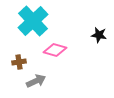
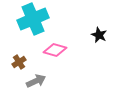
cyan cross: moved 2 px up; rotated 20 degrees clockwise
black star: rotated 14 degrees clockwise
brown cross: rotated 24 degrees counterclockwise
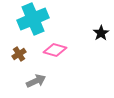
black star: moved 2 px right, 2 px up; rotated 14 degrees clockwise
brown cross: moved 8 px up
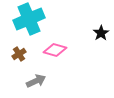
cyan cross: moved 4 px left
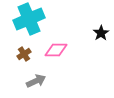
pink diamond: moved 1 px right; rotated 15 degrees counterclockwise
brown cross: moved 5 px right
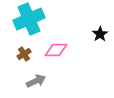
black star: moved 1 px left, 1 px down
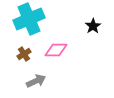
black star: moved 7 px left, 8 px up
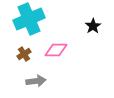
gray arrow: rotated 18 degrees clockwise
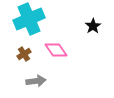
pink diamond: rotated 55 degrees clockwise
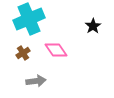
brown cross: moved 1 px left, 1 px up
